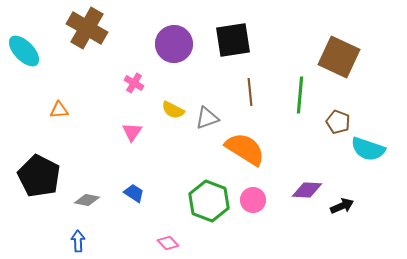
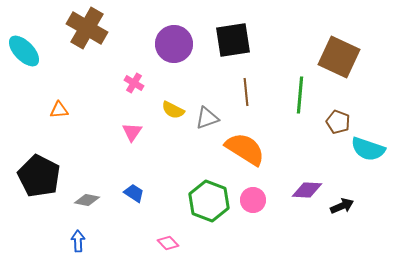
brown line: moved 4 px left
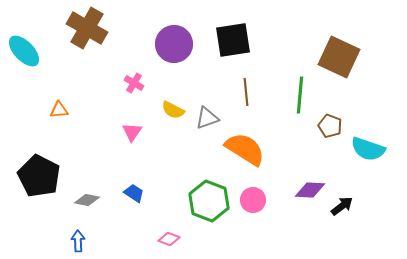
brown pentagon: moved 8 px left, 4 px down
purple diamond: moved 3 px right
black arrow: rotated 15 degrees counterclockwise
pink diamond: moved 1 px right, 4 px up; rotated 25 degrees counterclockwise
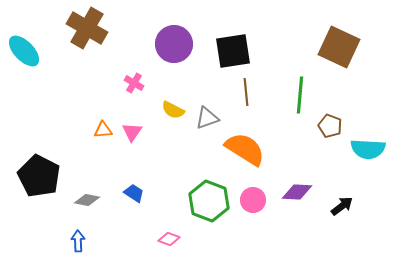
black square: moved 11 px down
brown square: moved 10 px up
orange triangle: moved 44 px right, 20 px down
cyan semicircle: rotated 16 degrees counterclockwise
purple diamond: moved 13 px left, 2 px down
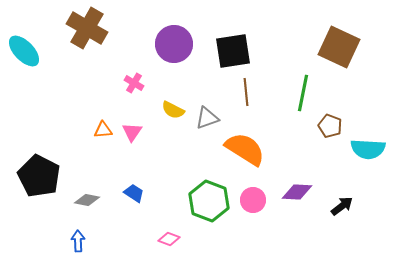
green line: moved 3 px right, 2 px up; rotated 6 degrees clockwise
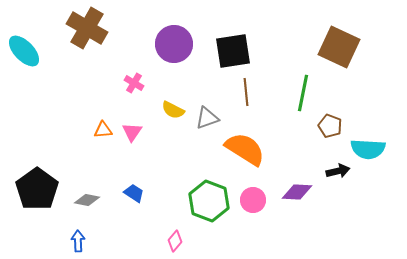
black pentagon: moved 2 px left, 13 px down; rotated 9 degrees clockwise
black arrow: moved 4 px left, 35 px up; rotated 25 degrees clockwise
pink diamond: moved 6 px right, 2 px down; rotated 70 degrees counterclockwise
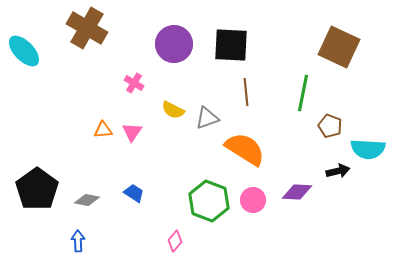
black square: moved 2 px left, 6 px up; rotated 12 degrees clockwise
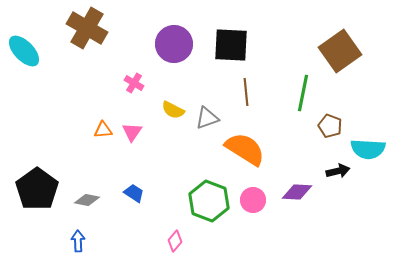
brown square: moved 1 px right, 4 px down; rotated 30 degrees clockwise
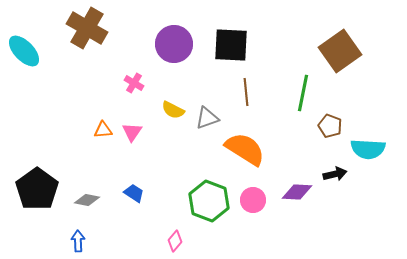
black arrow: moved 3 px left, 3 px down
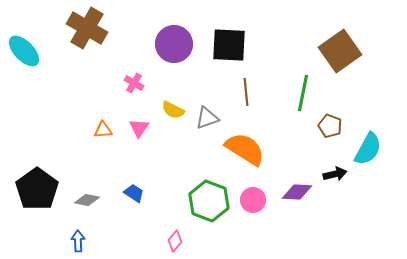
black square: moved 2 px left
pink triangle: moved 7 px right, 4 px up
cyan semicircle: rotated 64 degrees counterclockwise
